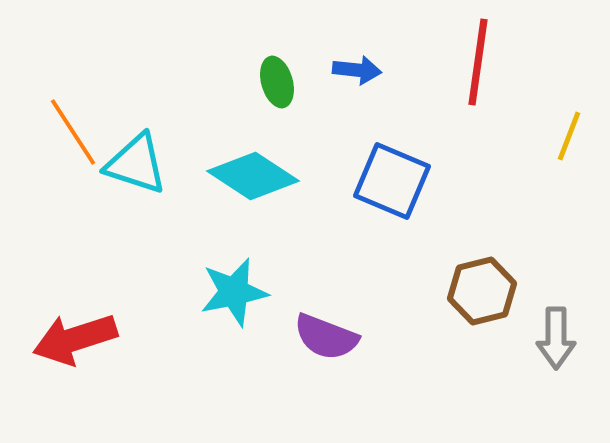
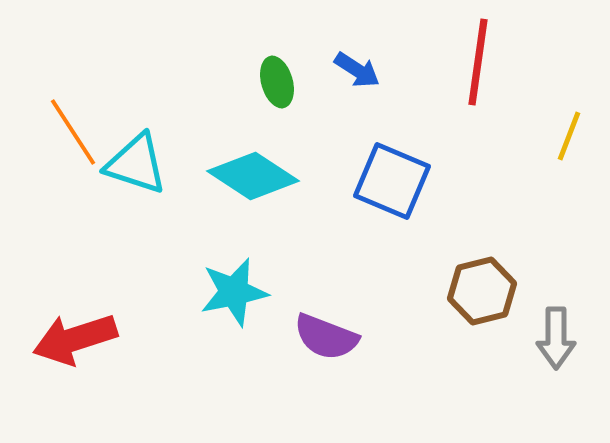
blue arrow: rotated 27 degrees clockwise
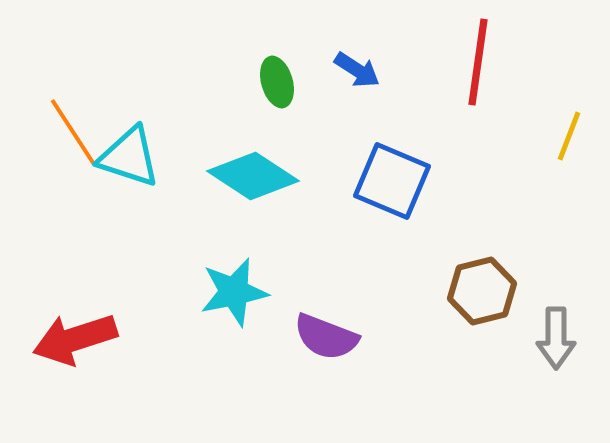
cyan triangle: moved 7 px left, 7 px up
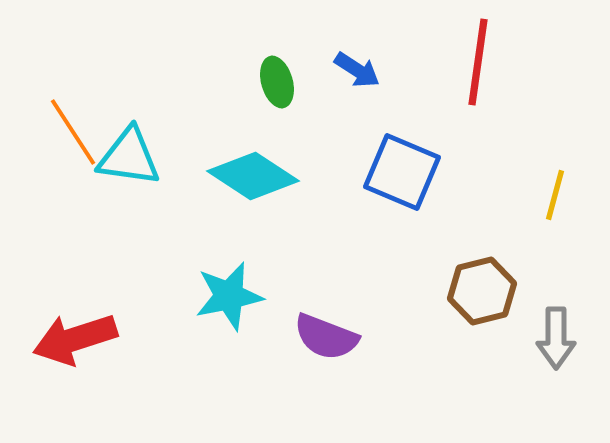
yellow line: moved 14 px left, 59 px down; rotated 6 degrees counterclockwise
cyan triangle: rotated 10 degrees counterclockwise
blue square: moved 10 px right, 9 px up
cyan star: moved 5 px left, 4 px down
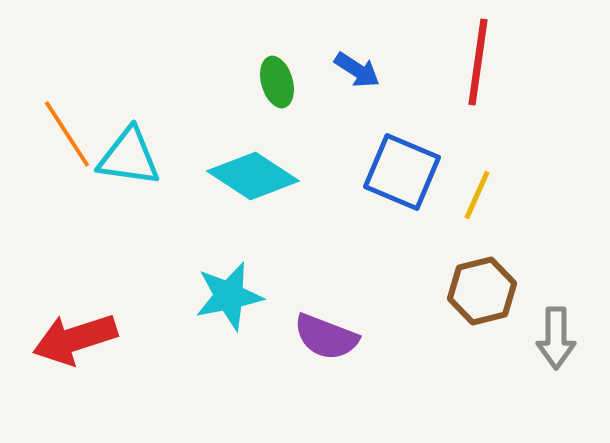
orange line: moved 6 px left, 2 px down
yellow line: moved 78 px left; rotated 9 degrees clockwise
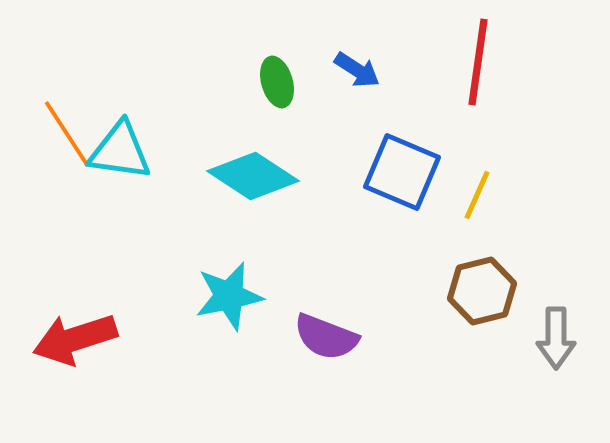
cyan triangle: moved 9 px left, 6 px up
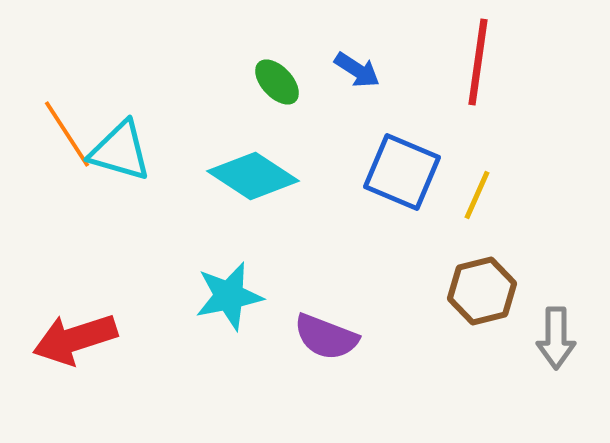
green ellipse: rotated 27 degrees counterclockwise
cyan triangle: rotated 8 degrees clockwise
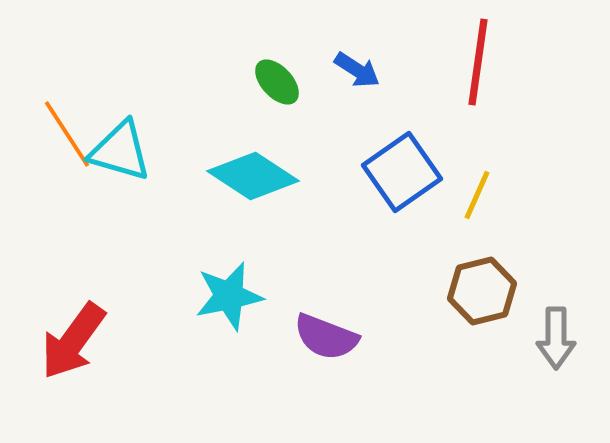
blue square: rotated 32 degrees clockwise
red arrow: moved 2 px left, 2 px down; rotated 36 degrees counterclockwise
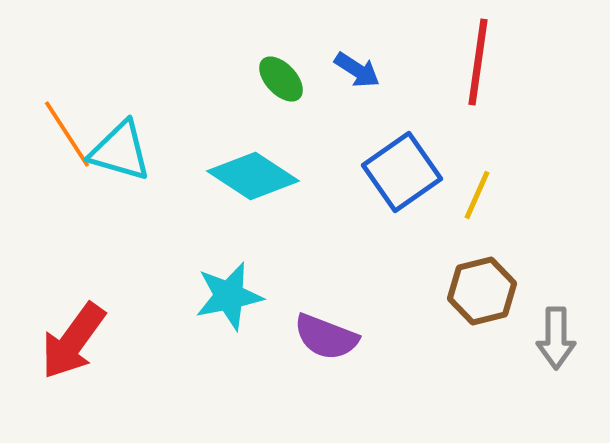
green ellipse: moved 4 px right, 3 px up
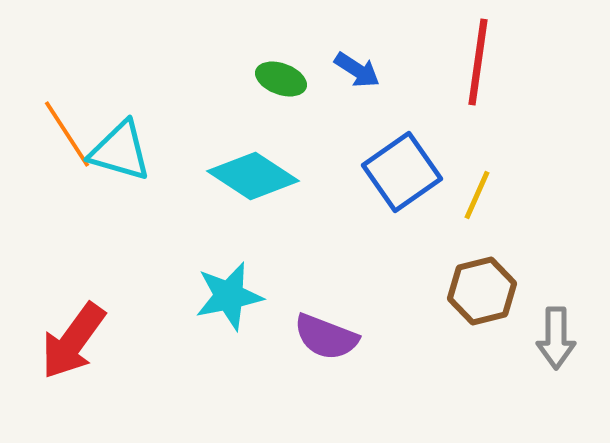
green ellipse: rotated 27 degrees counterclockwise
